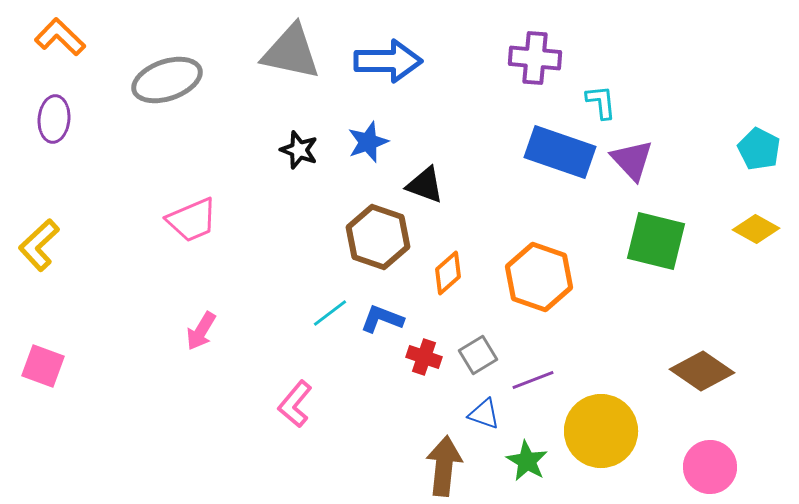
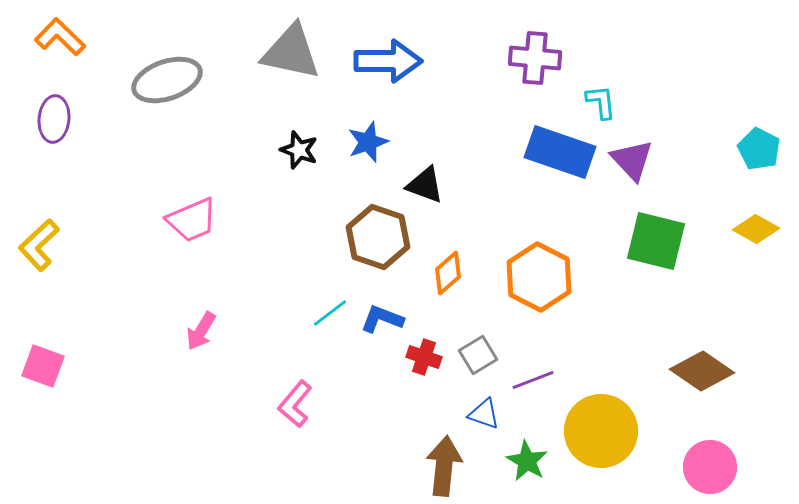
orange hexagon: rotated 8 degrees clockwise
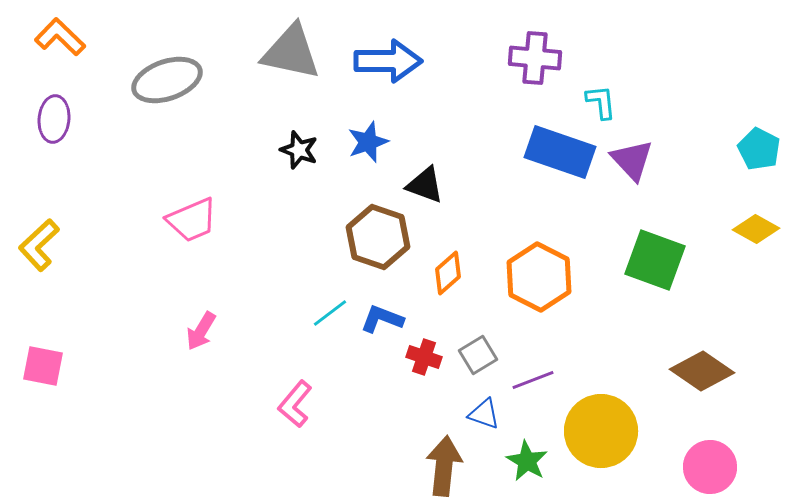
green square: moved 1 px left, 19 px down; rotated 6 degrees clockwise
pink square: rotated 9 degrees counterclockwise
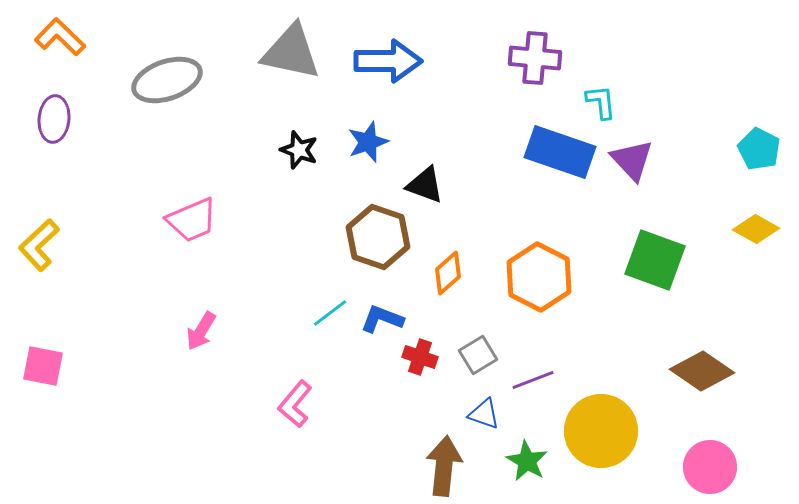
red cross: moved 4 px left
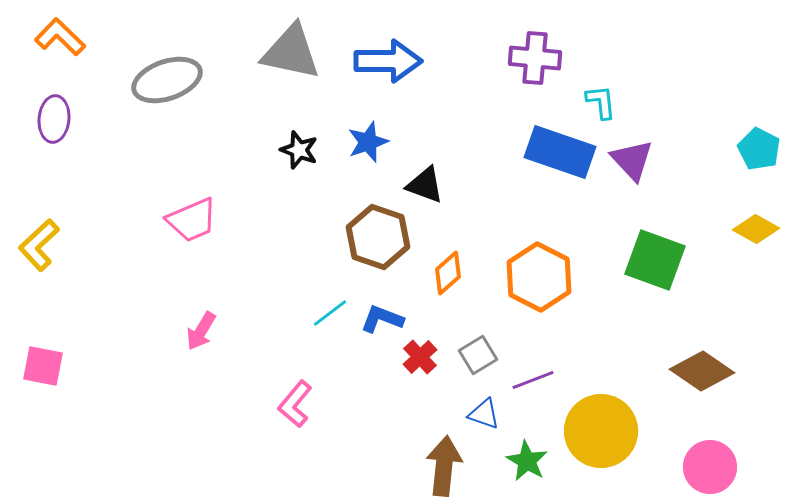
red cross: rotated 28 degrees clockwise
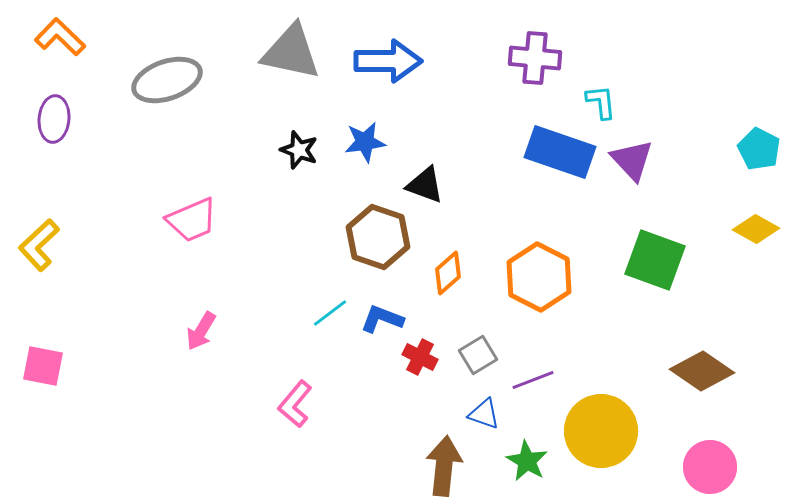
blue star: moved 3 px left; rotated 12 degrees clockwise
red cross: rotated 20 degrees counterclockwise
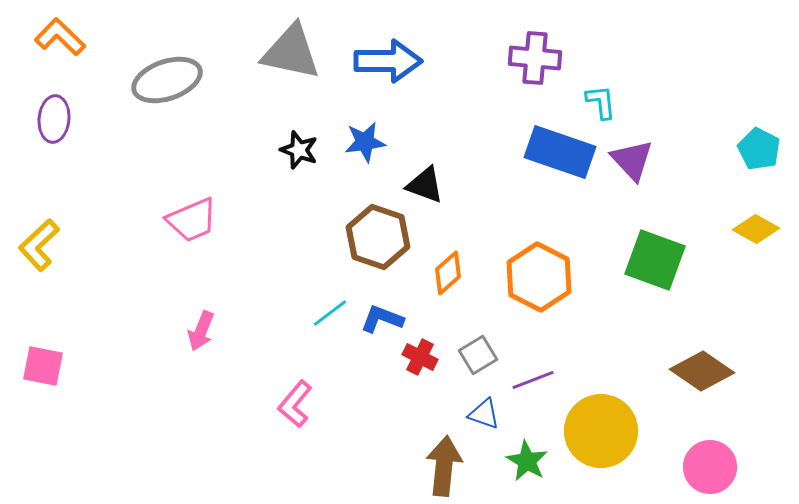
pink arrow: rotated 9 degrees counterclockwise
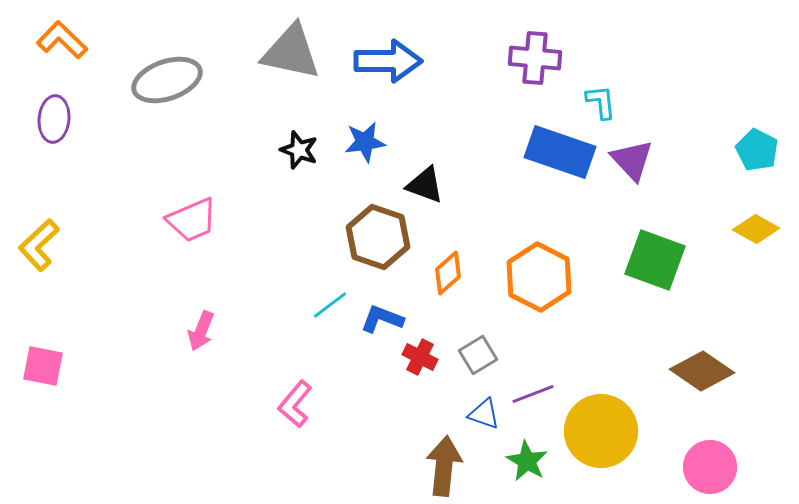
orange L-shape: moved 2 px right, 3 px down
cyan pentagon: moved 2 px left, 1 px down
cyan line: moved 8 px up
purple line: moved 14 px down
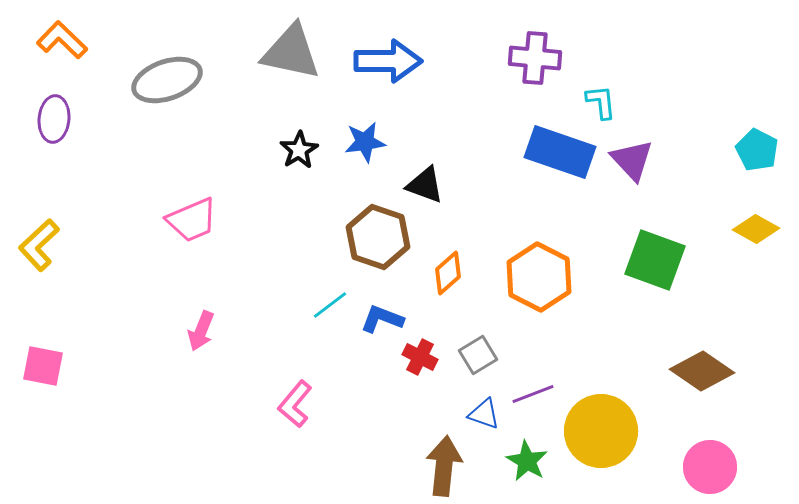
black star: rotated 21 degrees clockwise
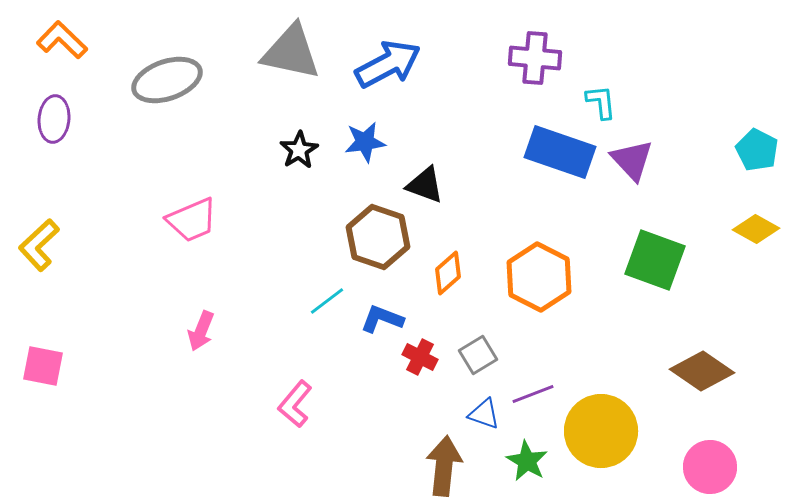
blue arrow: moved 3 px down; rotated 28 degrees counterclockwise
cyan line: moved 3 px left, 4 px up
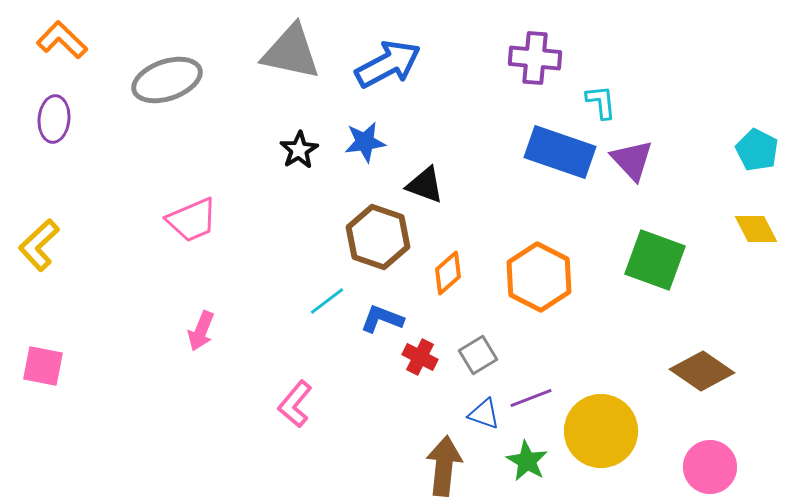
yellow diamond: rotated 33 degrees clockwise
purple line: moved 2 px left, 4 px down
